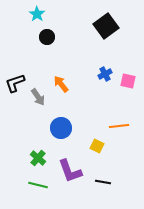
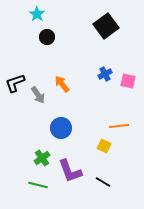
orange arrow: moved 1 px right
gray arrow: moved 2 px up
yellow square: moved 7 px right
green cross: moved 4 px right; rotated 14 degrees clockwise
black line: rotated 21 degrees clockwise
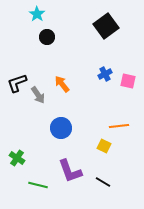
black L-shape: moved 2 px right
green cross: moved 25 px left; rotated 21 degrees counterclockwise
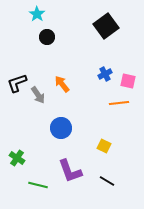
orange line: moved 23 px up
black line: moved 4 px right, 1 px up
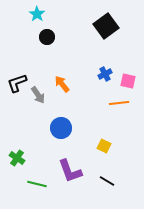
green line: moved 1 px left, 1 px up
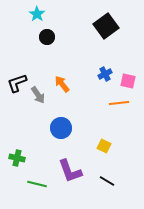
green cross: rotated 21 degrees counterclockwise
